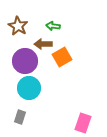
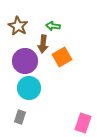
brown arrow: rotated 84 degrees counterclockwise
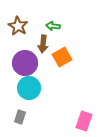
purple circle: moved 2 px down
pink rectangle: moved 1 px right, 2 px up
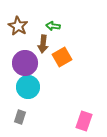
cyan circle: moved 1 px left, 1 px up
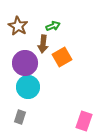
green arrow: rotated 152 degrees clockwise
